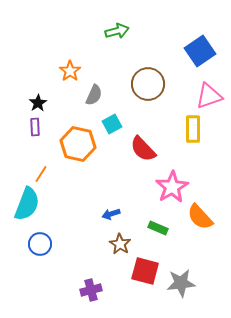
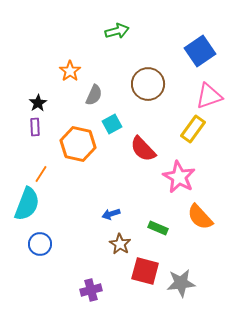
yellow rectangle: rotated 36 degrees clockwise
pink star: moved 7 px right, 10 px up; rotated 12 degrees counterclockwise
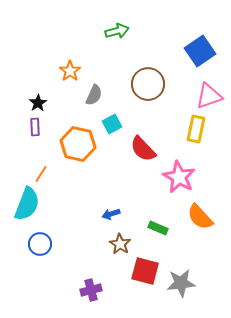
yellow rectangle: moved 3 px right; rotated 24 degrees counterclockwise
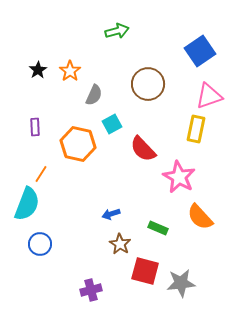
black star: moved 33 px up
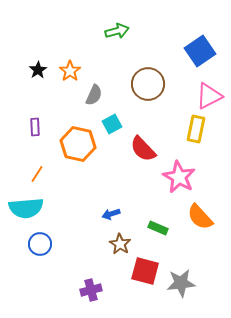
pink triangle: rotated 8 degrees counterclockwise
orange line: moved 4 px left
cyan semicircle: moved 1 px left, 4 px down; rotated 64 degrees clockwise
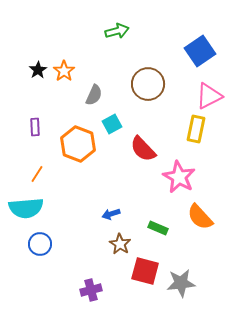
orange star: moved 6 px left
orange hexagon: rotated 8 degrees clockwise
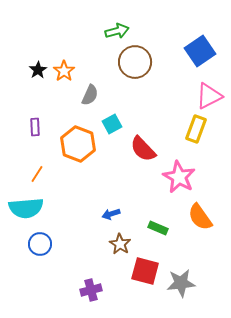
brown circle: moved 13 px left, 22 px up
gray semicircle: moved 4 px left
yellow rectangle: rotated 8 degrees clockwise
orange semicircle: rotated 8 degrees clockwise
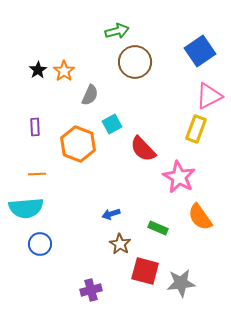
orange line: rotated 54 degrees clockwise
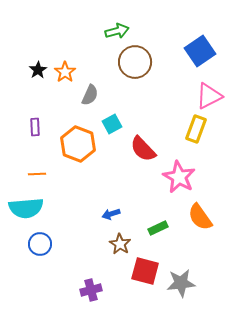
orange star: moved 1 px right, 1 px down
green rectangle: rotated 48 degrees counterclockwise
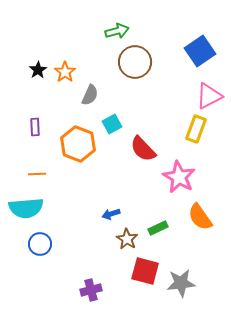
brown star: moved 7 px right, 5 px up
